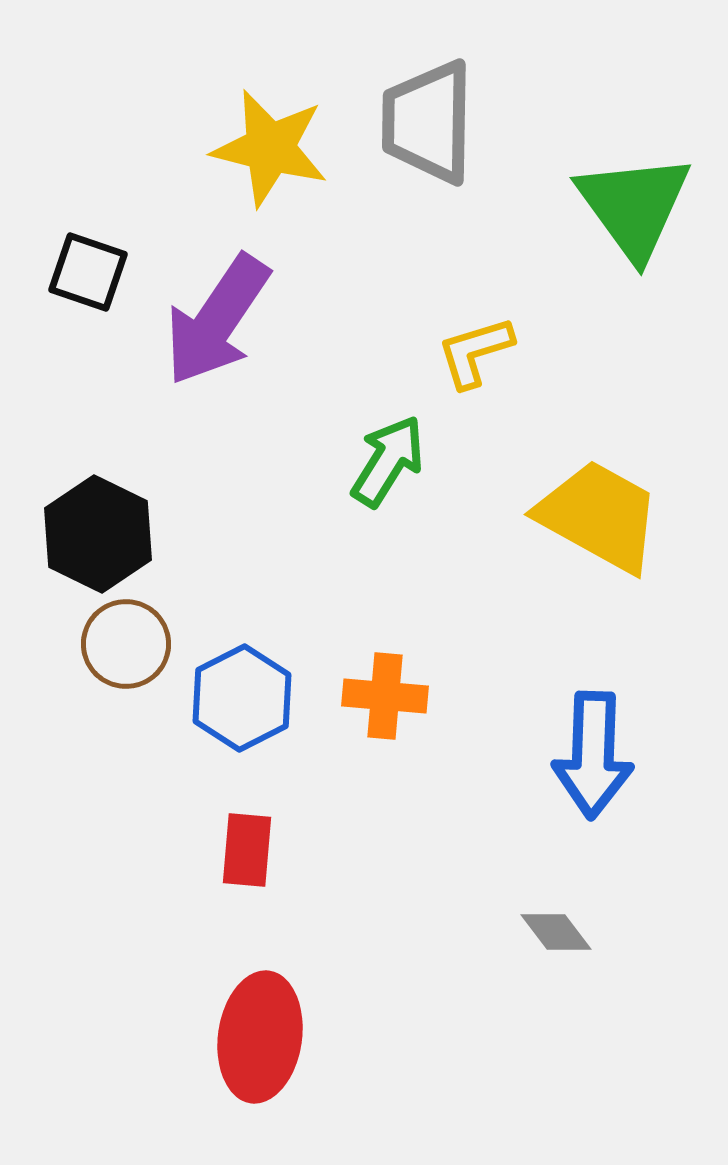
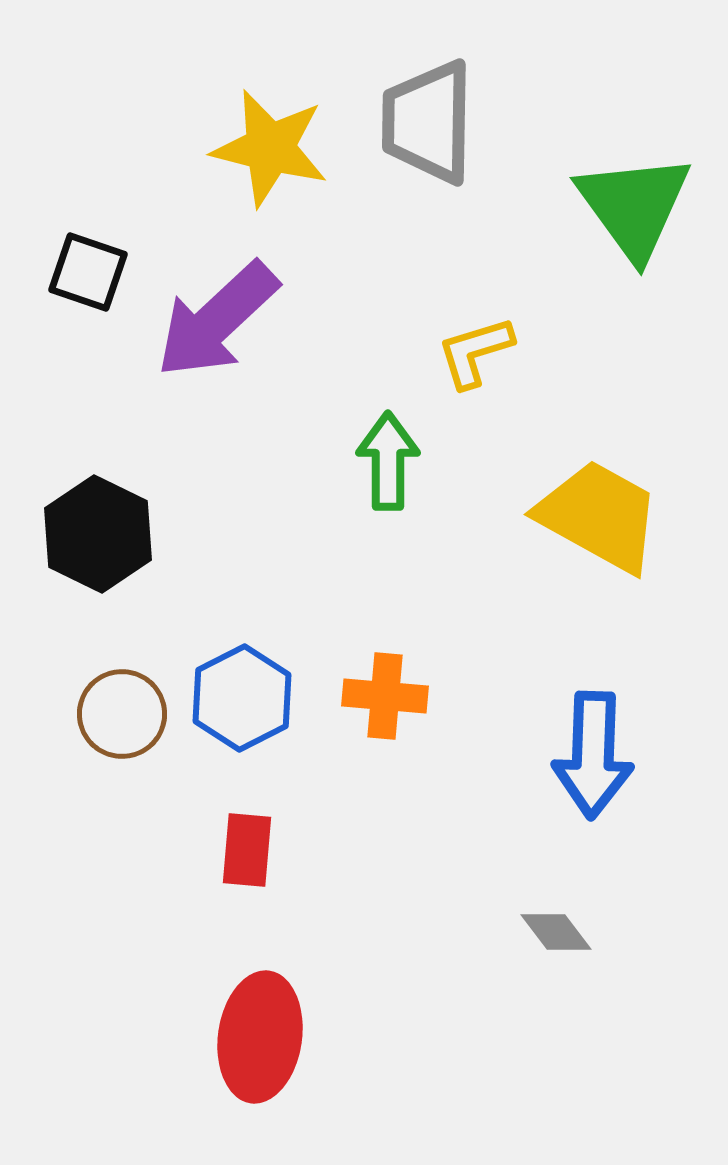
purple arrow: rotated 13 degrees clockwise
green arrow: rotated 32 degrees counterclockwise
brown circle: moved 4 px left, 70 px down
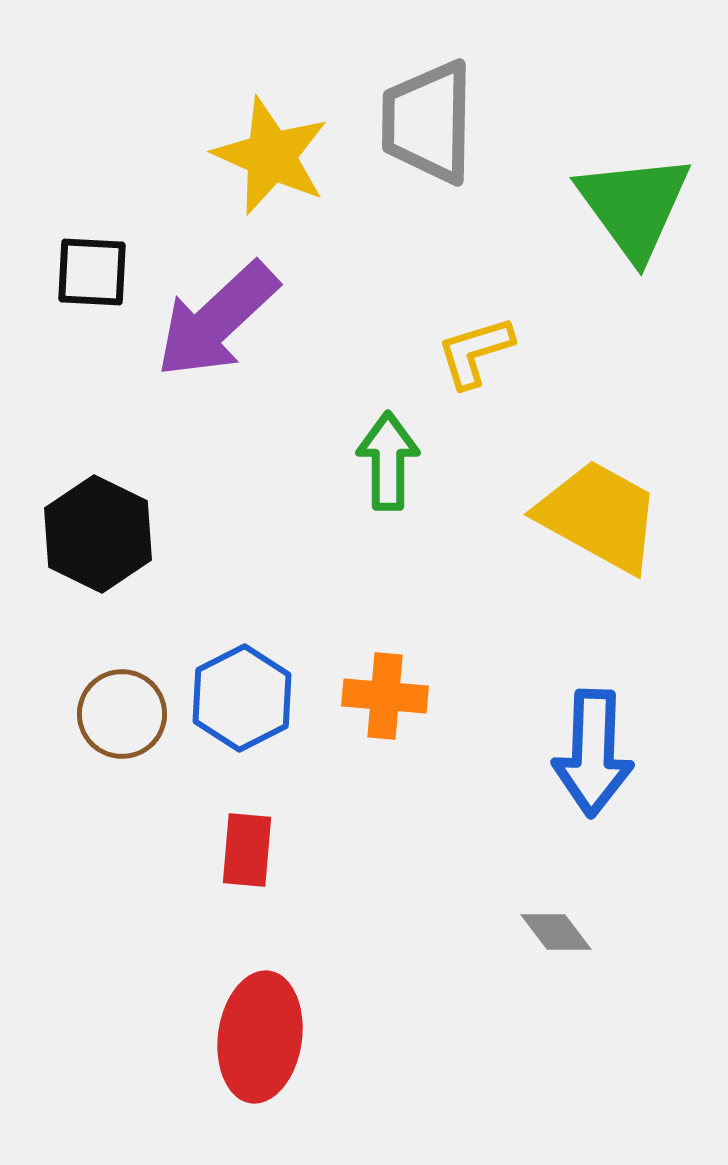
yellow star: moved 1 px right, 8 px down; rotated 10 degrees clockwise
black square: moved 4 px right; rotated 16 degrees counterclockwise
blue arrow: moved 2 px up
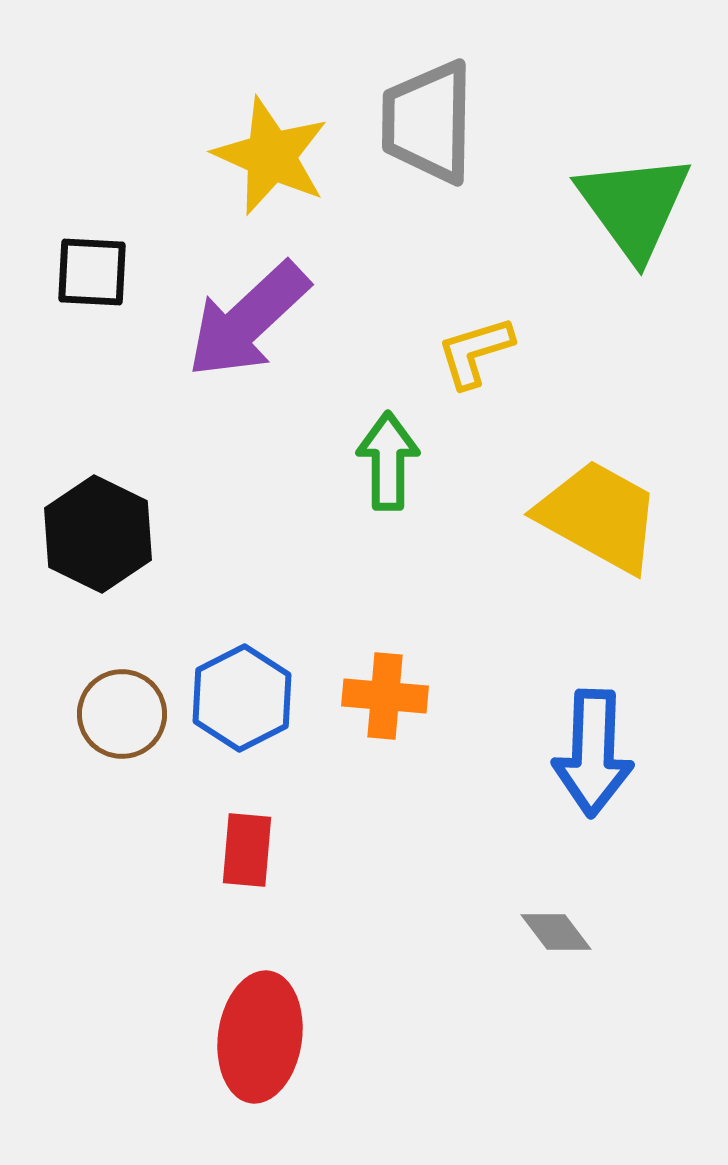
purple arrow: moved 31 px right
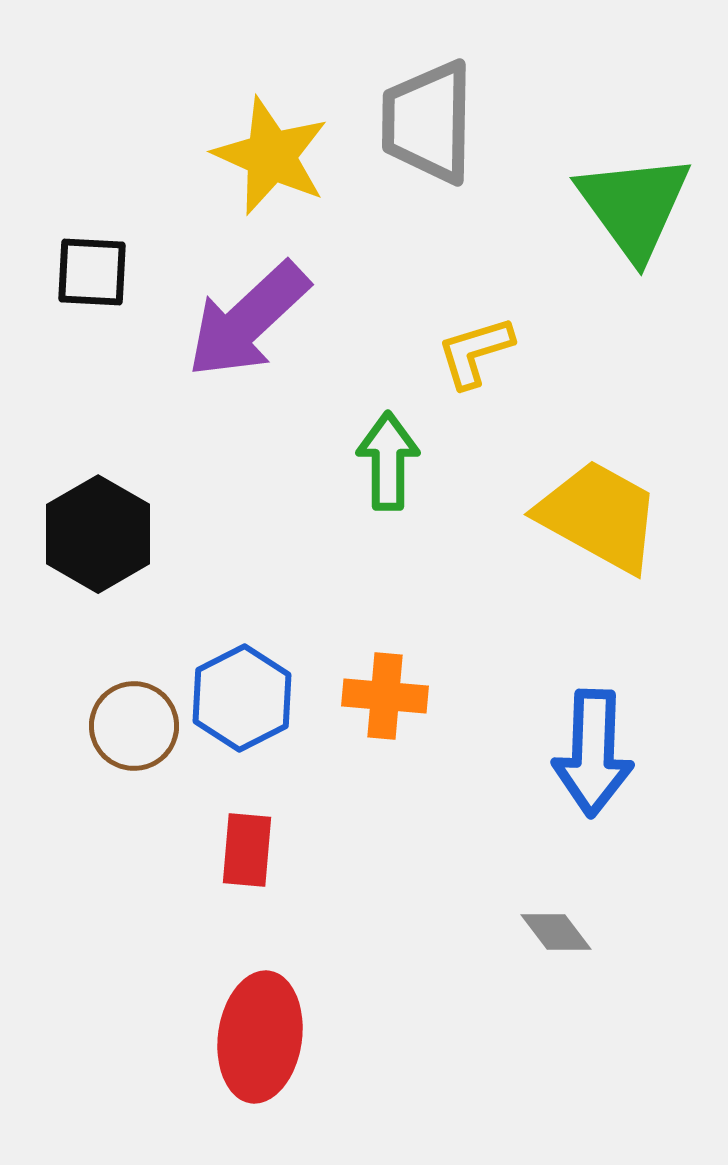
black hexagon: rotated 4 degrees clockwise
brown circle: moved 12 px right, 12 px down
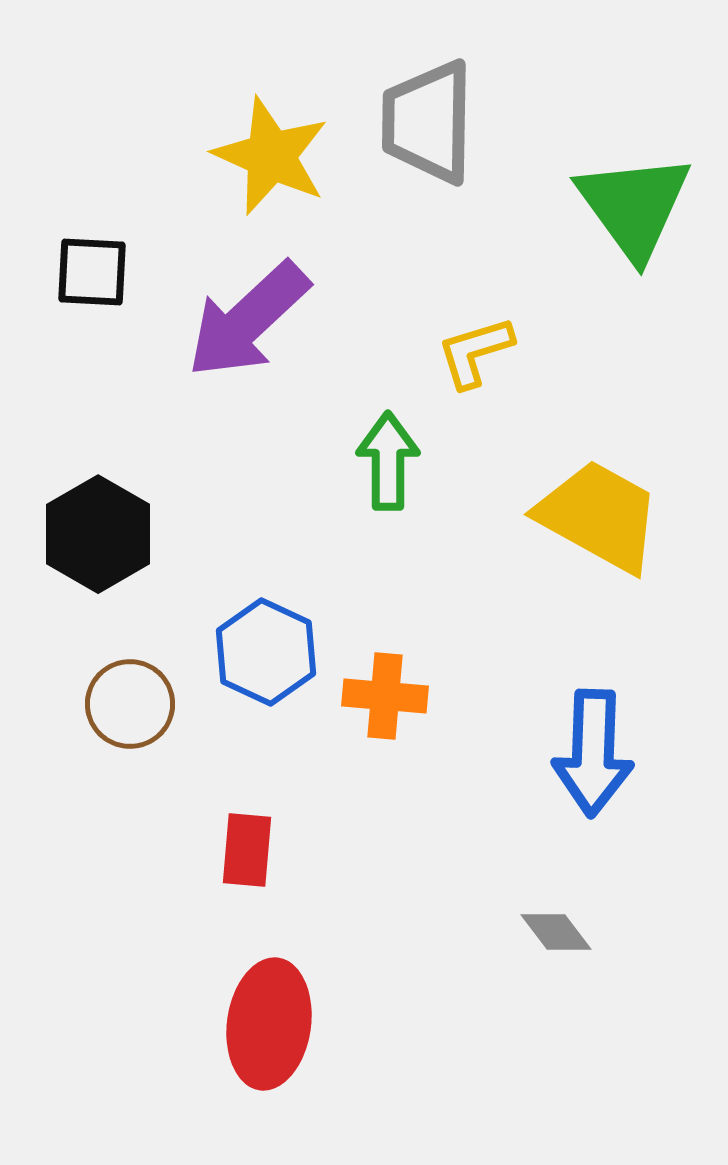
blue hexagon: moved 24 px right, 46 px up; rotated 8 degrees counterclockwise
brown circle: moved 4 px left, 22 px up
red ellipse: moved 9 px right, 13 px up
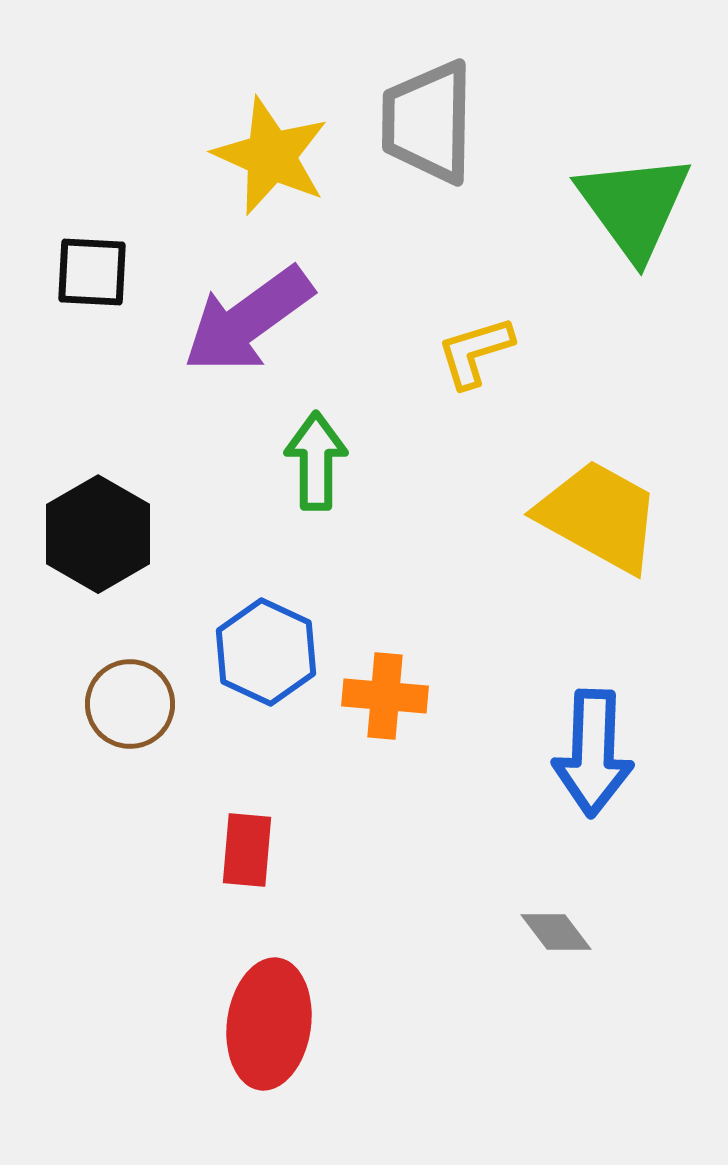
purple arrow: rotated 7 degrees clockwise
green arrow: moved 72 px left
